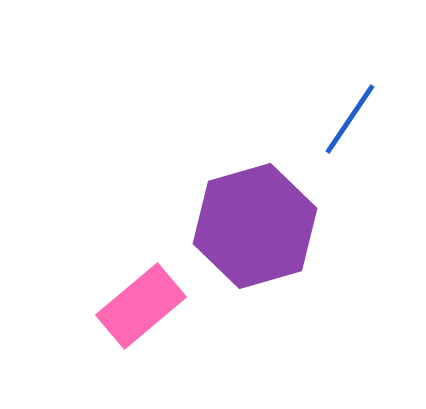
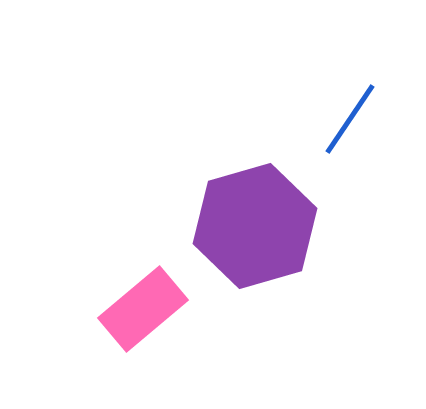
pink rectangle: moved 2 px right, 3 px down
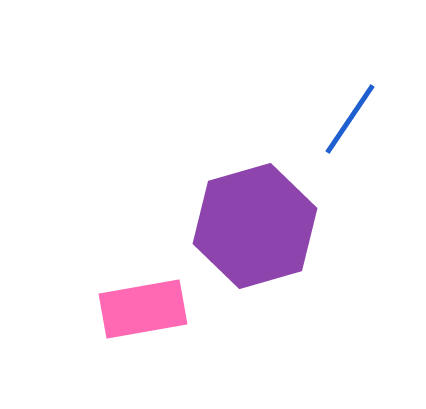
pink rectangle: rotated 30 degrees clockwise
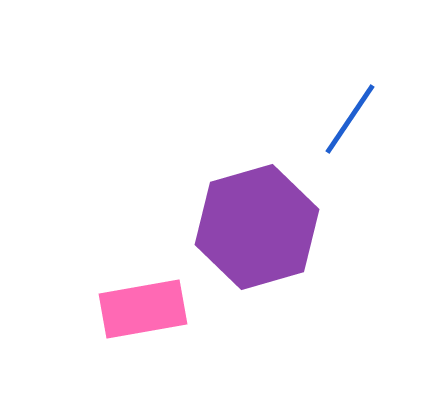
purple hexagon: moved 2 px right, 1 px down
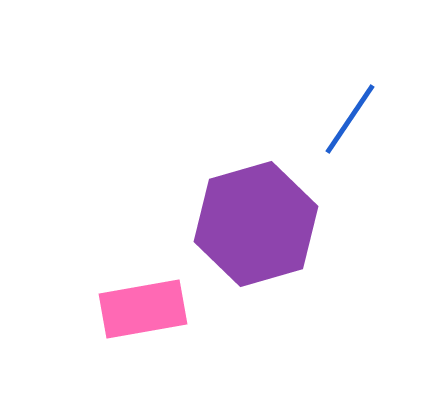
purple hexagon: moved 1 px left, 3 px up
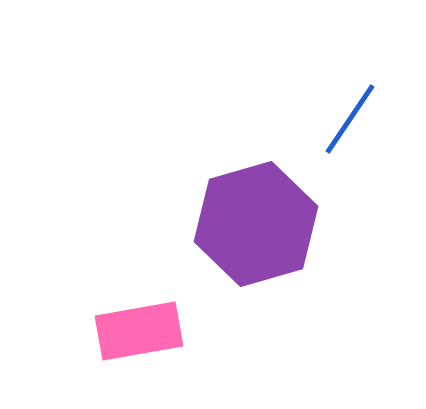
pink rectangle: moved 4 px left, 22 px down
